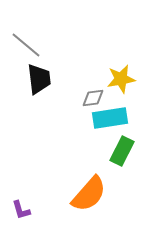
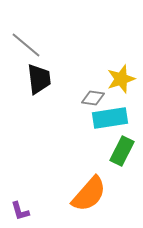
yellow star: rotated 8 degrees counterclockwise
gray diamond: rotated 15 degrees clockwise
purple L-shape: moved 1 px left, 1 px down
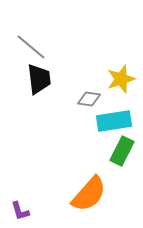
gray line: moved 5 px right, 2 px down
gray diamond: moved 4 px left, 1 px down
cyan rectangle: moved 4 px right, 3 px down
